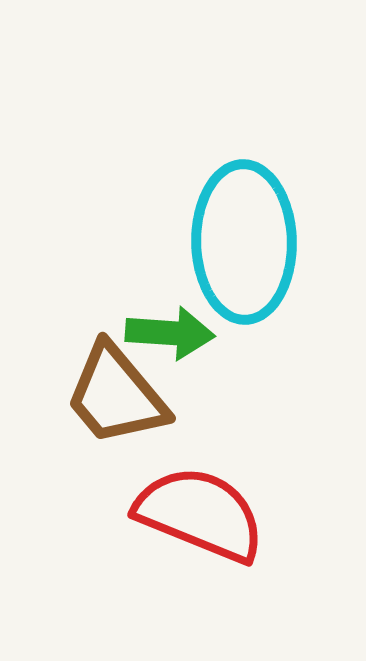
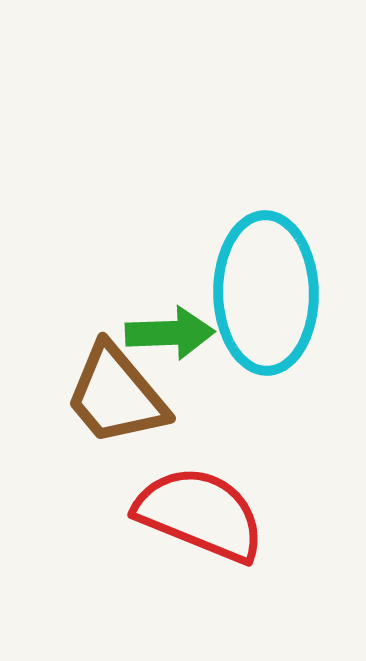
cyan ellipse: moved 22 px right, 51 px down
green arrow: rotated 6 degrees counterclockwise
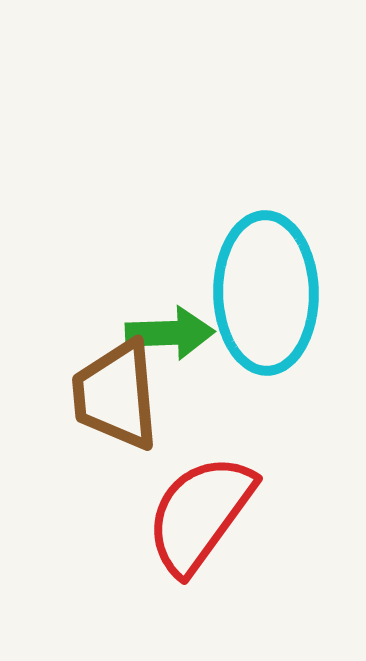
brown trapezoid: rotated 35 degrees clockwise
red semicircle: rotated 76 degrees counterclockwise
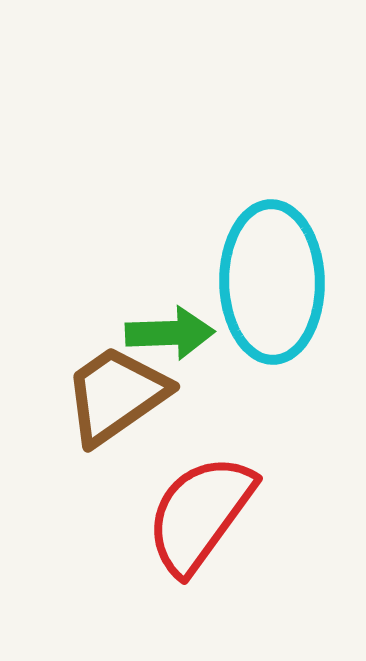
cyan ellipse: moved 6 px right, 11 px up
brown trapezoid: rotated 60 degrees clockwise
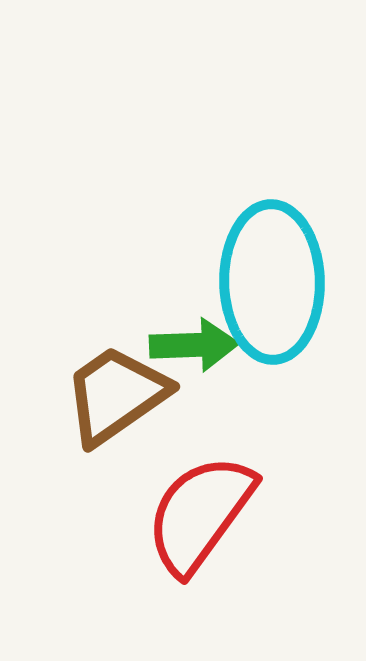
green arrow: moved 24 px right, 12 px down
